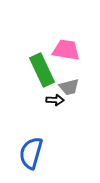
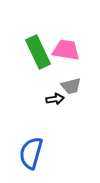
green rectangle: moved 4 px left, 18 px up
gray trapezoid: moved 2 px right, 1 px up
black arrow: moved 1 px up; rotated 12 degrees counterclockwise
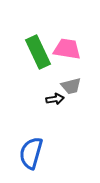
pink trapezoid: moved 1 px right, 1 px up
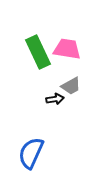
gray trapezoid: rotated 15 degrees counterclockwise
blue semicircle: rotated 8 degrees clockwise
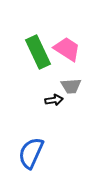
pink trapezoid: rotated 24 degrees clockwise
gray trapezoid: rotated 25 degrees clockwise
black arrow: moved 1 px left, 1 px down
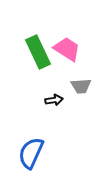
gray trapezoid: moved 10 px right
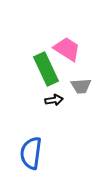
green rectangle: moved 8 px right, 17 px down
blue semicircle: rotated 16 degrees counterclockwise
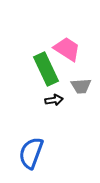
blue semicircle: rotated 12 degrees clockwise
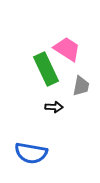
gray trapezoid: rotated 75 degrees counterclockwise
black arrow: moved 7 px down; rotated 12 degrees clockwise
blue semicircle: rotated 100 degrees counterclockwise
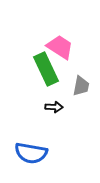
pink trapezoid: moved 7 px left, 2 px up
